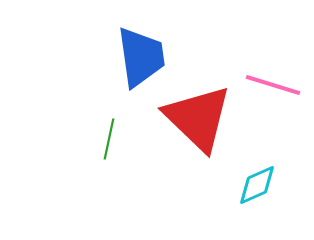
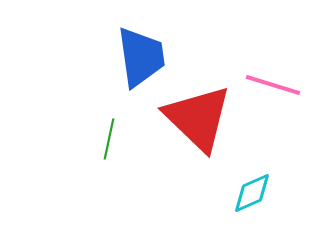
cyan diamond: moved 5 px left, 8 px down
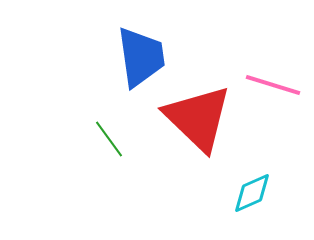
green line: rotated 48 degrees counterclockwise
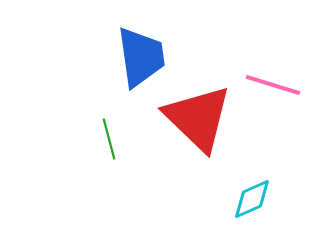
green line: rotated 21 degrees clockwise
cyan diamond: moved 6 px down
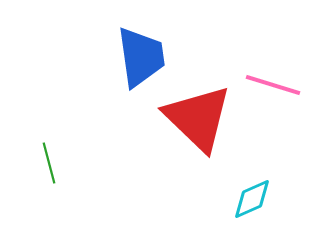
green line: moved 60 px left, 24 px down
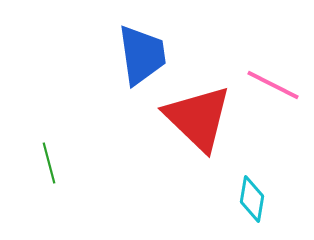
blue trapezoid: moved 1 px right, 2 px up
pink line: rotated 10 degrees clockwise
cyan diamond: rotated 57 degrees counterclockwise
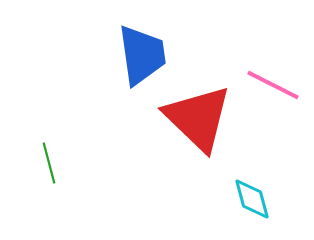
cyan diamond: rotated 24 degrees counterclockwise
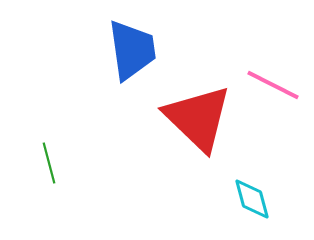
blue trapezoid: moved 10 px left, 5 px up
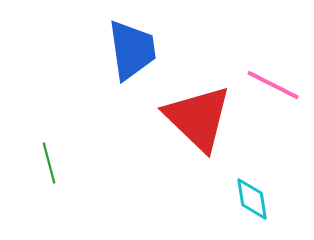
cyan diamond: rotated 6 degrees clockwise
